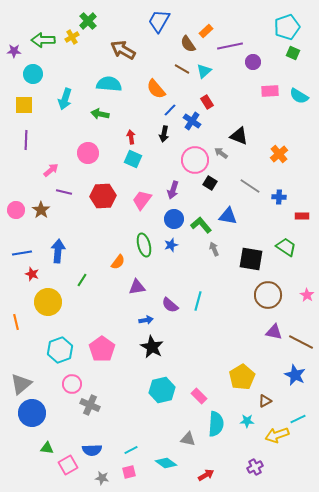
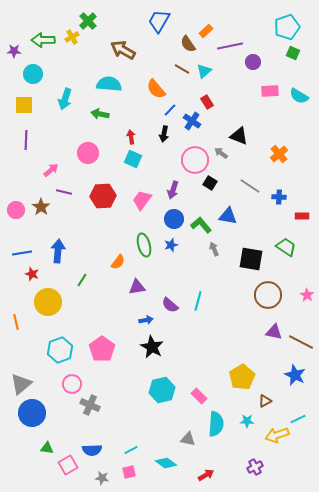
brown star at (41, 210): moved 3 px up
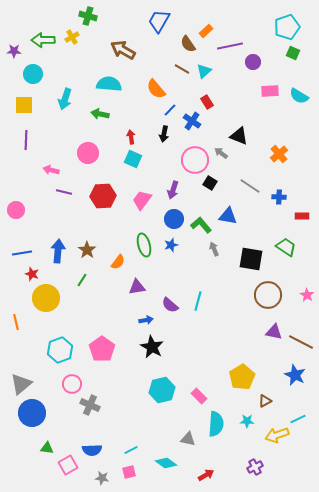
green cross at (88, 21): moved 5 px up; rotated 30 degrees counterclockwise
pink arrow at (51, 170): rotated 126 degrees counterclockwise
brown star at (41, 207): moved 46 px right, 43 px down
yellow circle at (48, 302): moved 2 px left, 4 px up
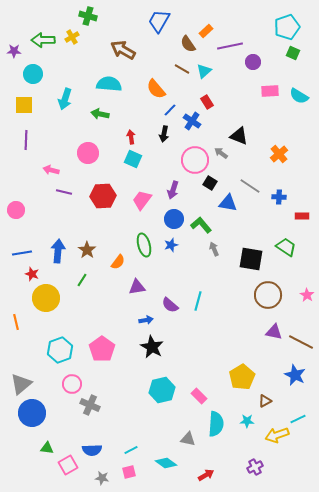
blue triangle at (228, 216): moved 13 px up
